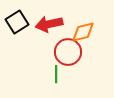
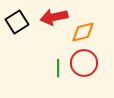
red arrow: moved 5 px right, 7 px up
red circle: moved 16 px right, 11 px down
green line: moved 2 px right, 6 px up
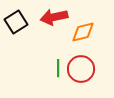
black square: moved 1 px left
red circle: moved 3 px left, 6 px down
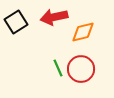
green line: rotated 24 degrees counterclockwise
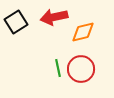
green line: rotated 12 degrees clockwise
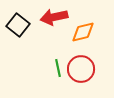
black square: moved 2 px right, 3 px down; rotated 20 degrees counterclockwise
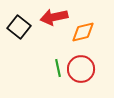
black square: moved 1 px right, 2 px down
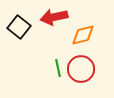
orange diamond: moved 3 px down
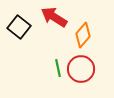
red arrow: rotated 44 degrees clockwise
orange diamond: rotated 35 degrees counterclockwise
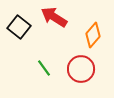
orange diamond: moved 10 px right
green line: moved 14 px left; rotated 24 degrees counterclockwise
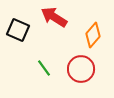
black square: moved 1 px left, 3 px down; rotated 15 degrees counterclockwise
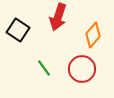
red arrow: moved 4 px right; rotated 104 degrees counterclockwise
black square: rotated 10 degrees clockwise
red circle: moved 1 px right
